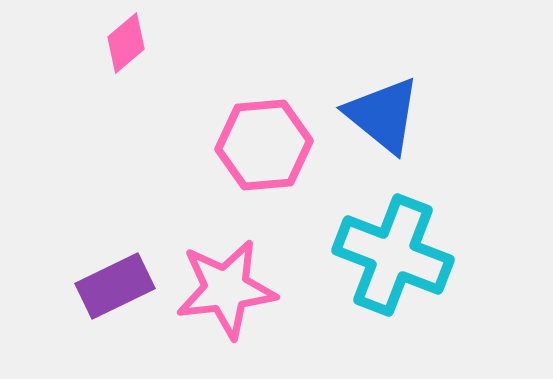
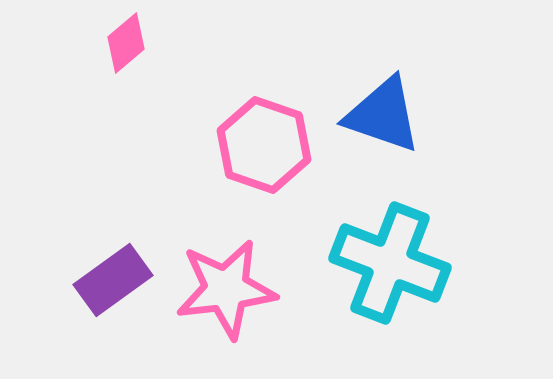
blue triangle: rotated 20 degrees counterclockwise
pink hexagon: rotated 24 degrees clockwise
cyan cross: moved 3 px left, 8 px down
purple rectangle: moved 2 px left, 6 px up; rotated 10 degrees counterclockwise
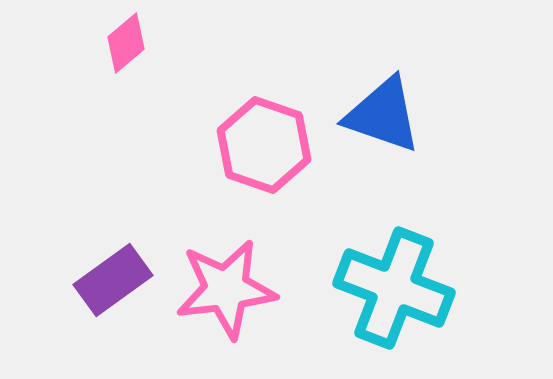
cyan cross: moved 4 px right, 25 px down
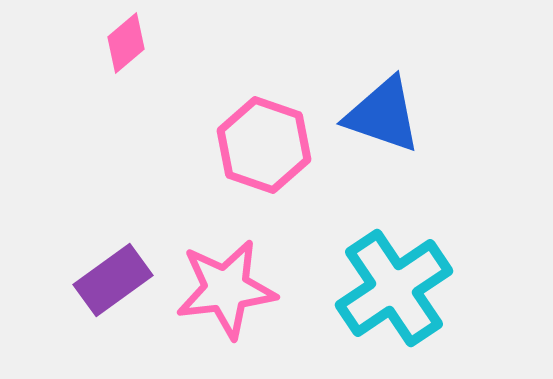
cyan cross: rotated 35 degrees clockwise
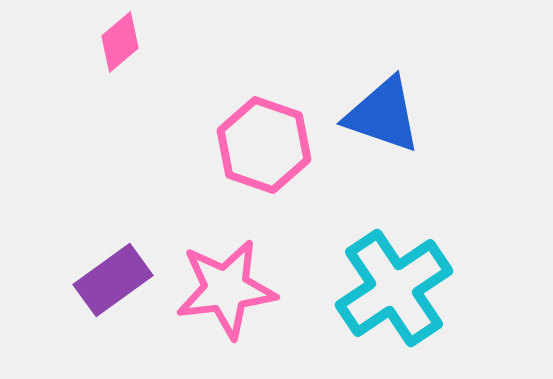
pink diamond: moved 6 px left, 1 px up
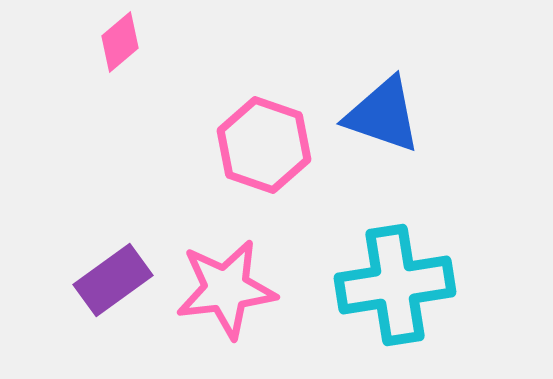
cyan cross: moved 1 px right, 3 px up; rotated 25 degrees clockwise
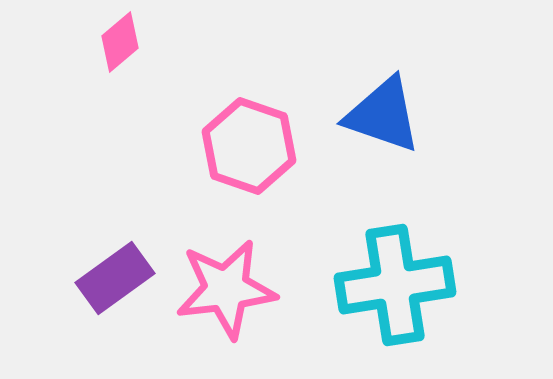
pink hexagon: moved 15 px left, 1 px down
purple rectangle: moved 2 px right, 2 px up
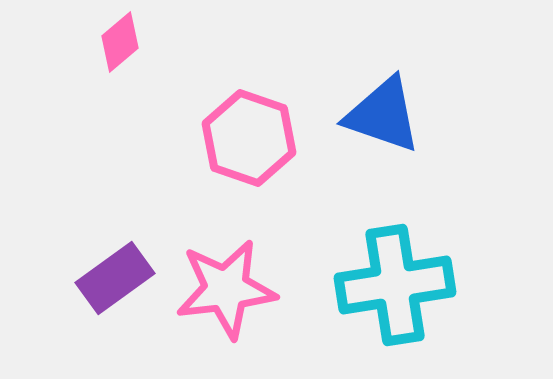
pink hexagon: moved 8 px up
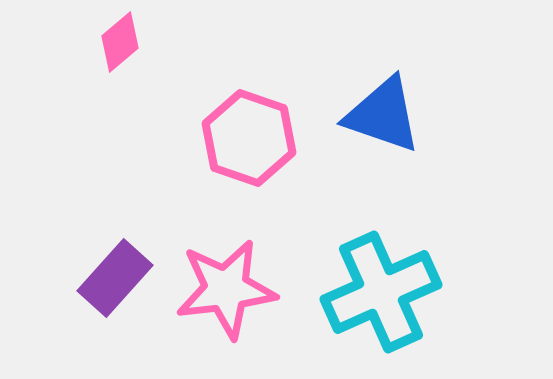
purple rectangle: rotated 12 degrees counterclockwise
cyan cross: moved 14 px left, 7 px down; rotated 15 degrees counterclockwise
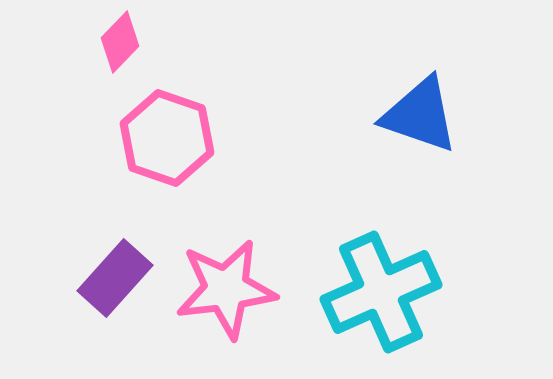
pink diamond: rotated 6 degrees counterclockwise
blue triangle: moved 37 px right
pink hexagon: moved 82 px left
